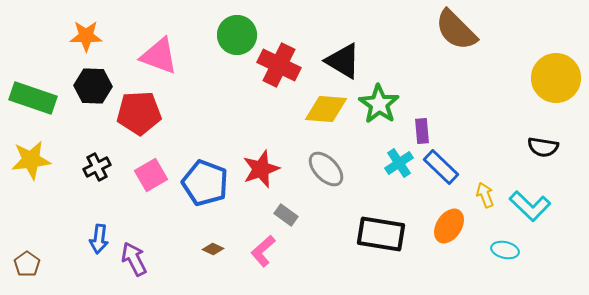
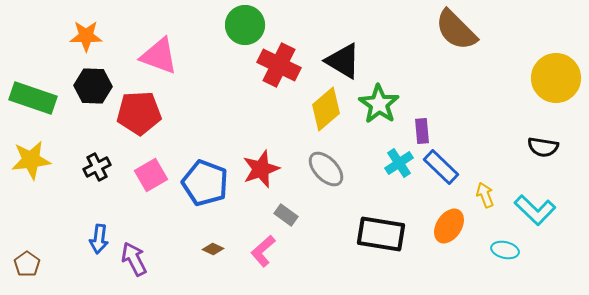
green circle: moved 8 px right, 10 px up
yellow diamond: rotated 45 degrees counterclockwise
cyan L-shape: moved 5 px right, 4 px down
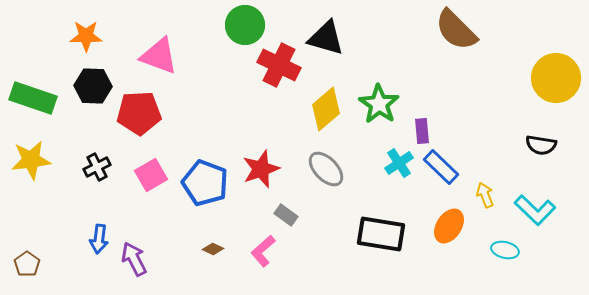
black triangle: moved 17 px left, 23 px up; rotated 15 degrees counterclockwise
black semicircle: moved 2 px left, 2 px up
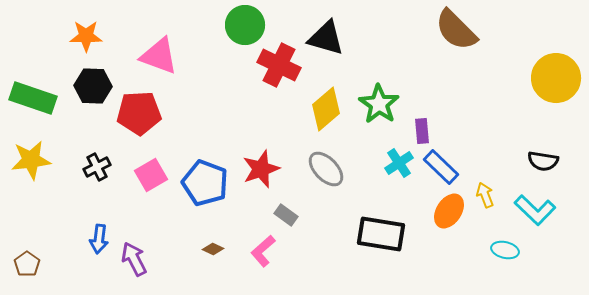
black semicircle: moved 2 px right, 16 px down
orange ellipse: moved 15 px up
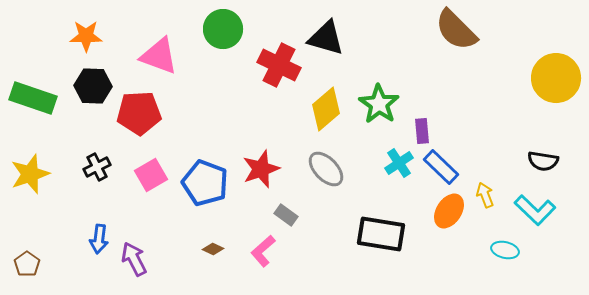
green circle: moved 22 px left, 4 px down
yellow star: moved 1 px left, 14 px down; rotated 12 degrees counterclockwise
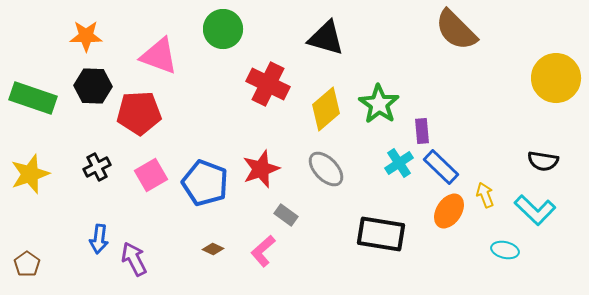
red cross: moved 11 px left, 19 px down
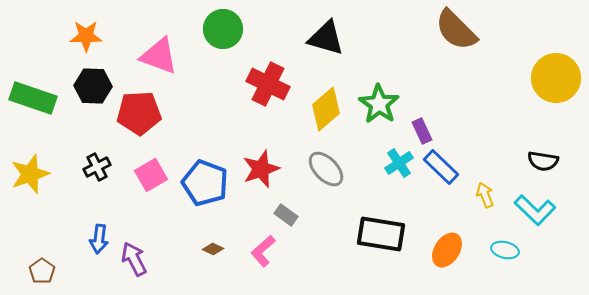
purple rectangle: rotated 20 degrees counterclockwise
orange ellipse: moved 2 px left, 39 px down
brown pentagon: moved 15 px right, 7 px down
